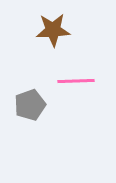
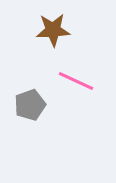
pink line: rotated 27 degrees clockwise
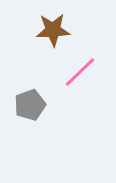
pink line: moved 4 px right, 9 px up; rotated 69 degrees counterclockwise
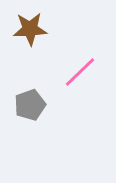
brown star: moved 23 px left, 1 px up
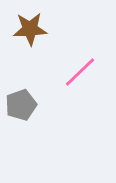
gray pentagon: moved 9 px left
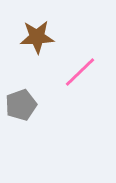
brown star: moved 7 px right, 8 px down
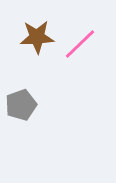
pink line: moved 28 px up
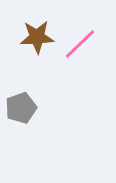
gray pentagon: moved 3 px down
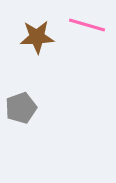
pink line: moved 7 px right, 19 px up; rotated 60 degrees clockwise
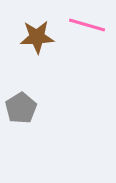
gray pentagon: rotated 12 degrees counterclockwise
